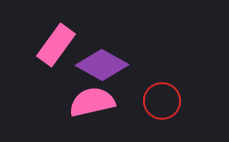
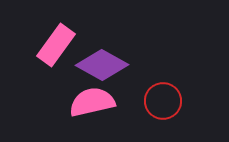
red circle: moved 1 px right
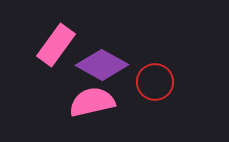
red circle: moved 8 px left, 19 px up
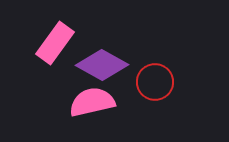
pink rectangle: moved 1 px left, 2 px up
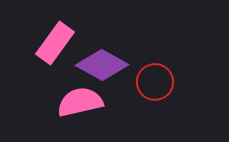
pink semicircle: moved 12 px left
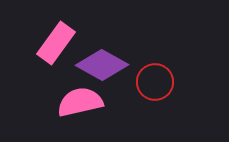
pink rectangle: moved 1 px right
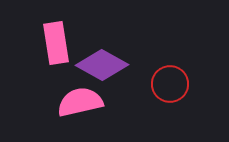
pink rectangle: rotated 45 degrees counterclockwise
red circle: moved 15 px right, 2 px down
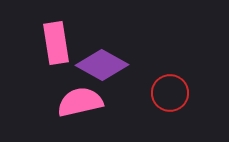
red circle: moved 9 px down
